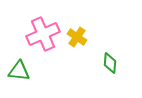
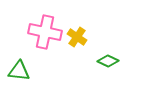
pink cross: moved 2 px right, 2 px up; rotated 36 degrees clockwise
green diamond: moved 2 px left, 2 px up; rotated 70 degrees counterclockwise
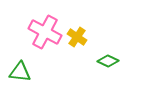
pink cross: rotated 16 degrees clockwise
green triangle: moved 1 px right, 1 px down
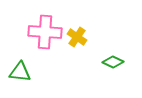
pink cross: rotated 24 degrees counterclockwise
green diamond: moved 5 px right, 1 px down
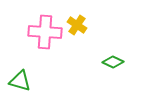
yellow cross: moved 12 px up
green triangle: moved 9 px down; rotated 10 degrees clockwise
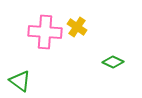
yellow cross: moved 2 px down
green triangle: rotated 20 degrees clockwise
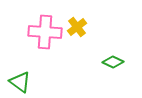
yellow cross: rotated 18 degrees clockwise
green triangle: moved 1 px down
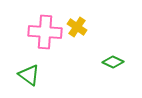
yellow cross: rotated 18 degrees counterclockwise
green triangle: moved 9 px right, 7 px up
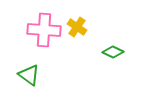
pink cross: moved 1 px left, 2 px up
green diamond: moved 10 px up
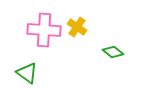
green diamond: rotated 15 degrees clockwise
green triangle: moved 2 px left, 2 px up
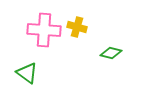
yellow cross: rotated 18 degrees counterclockwise
green diamond: moved 2 px left, 1 px down; rotated 25 degrees counterclockwise
